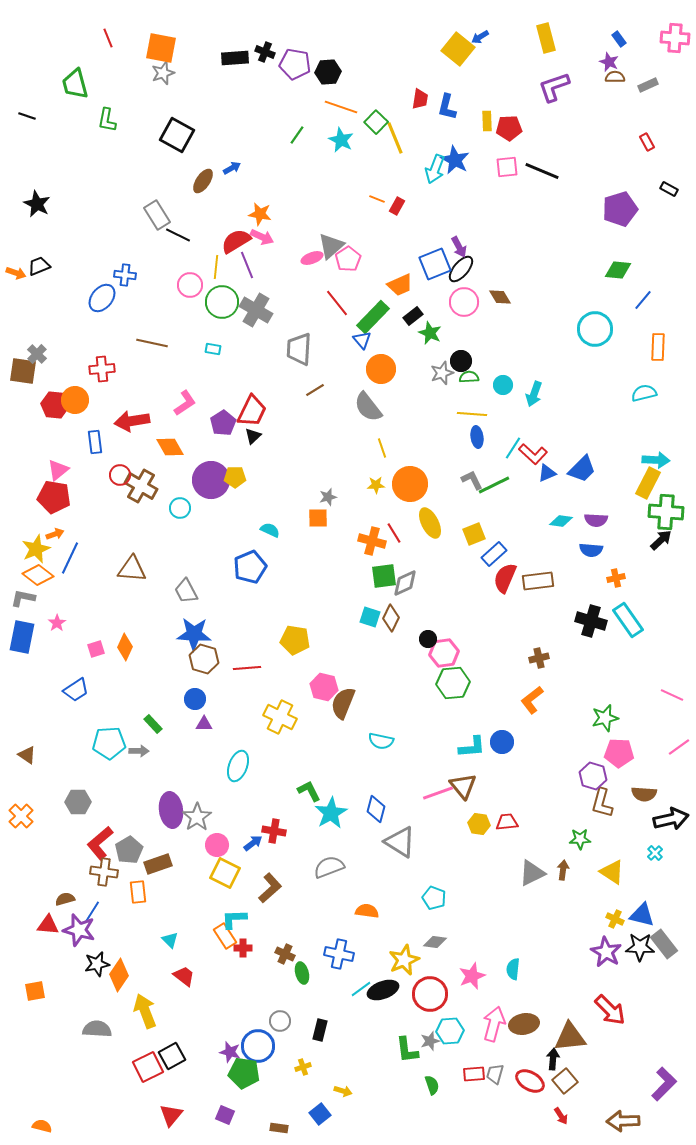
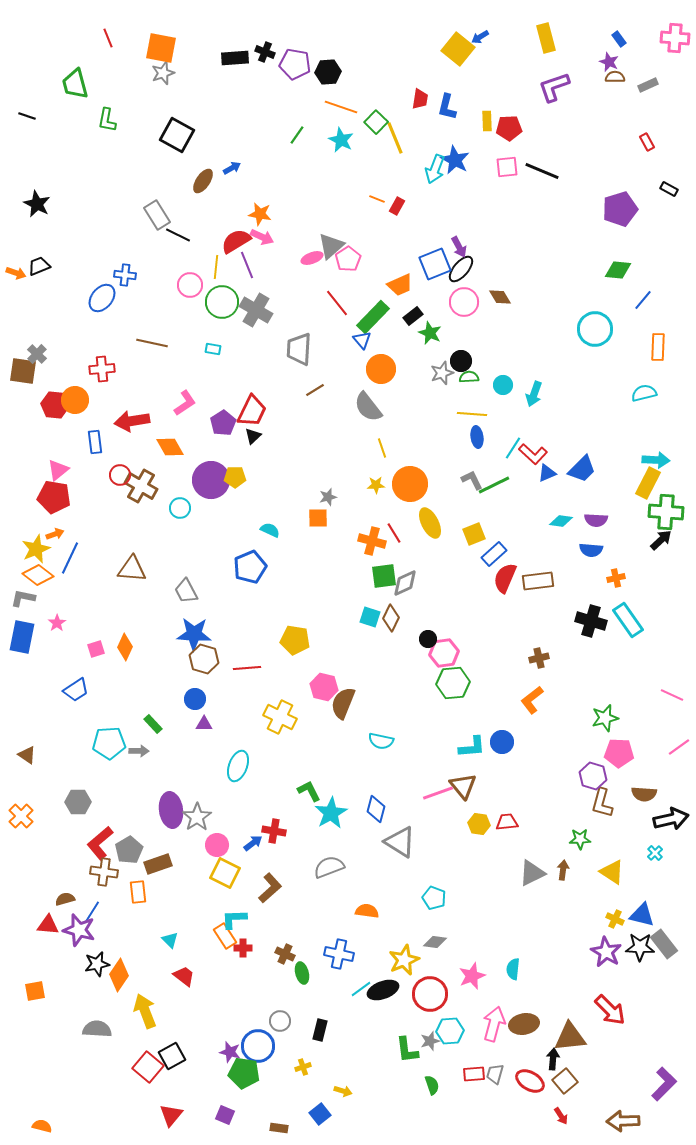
red square at (148, 1067): rotated 24 degrees counterclockwise
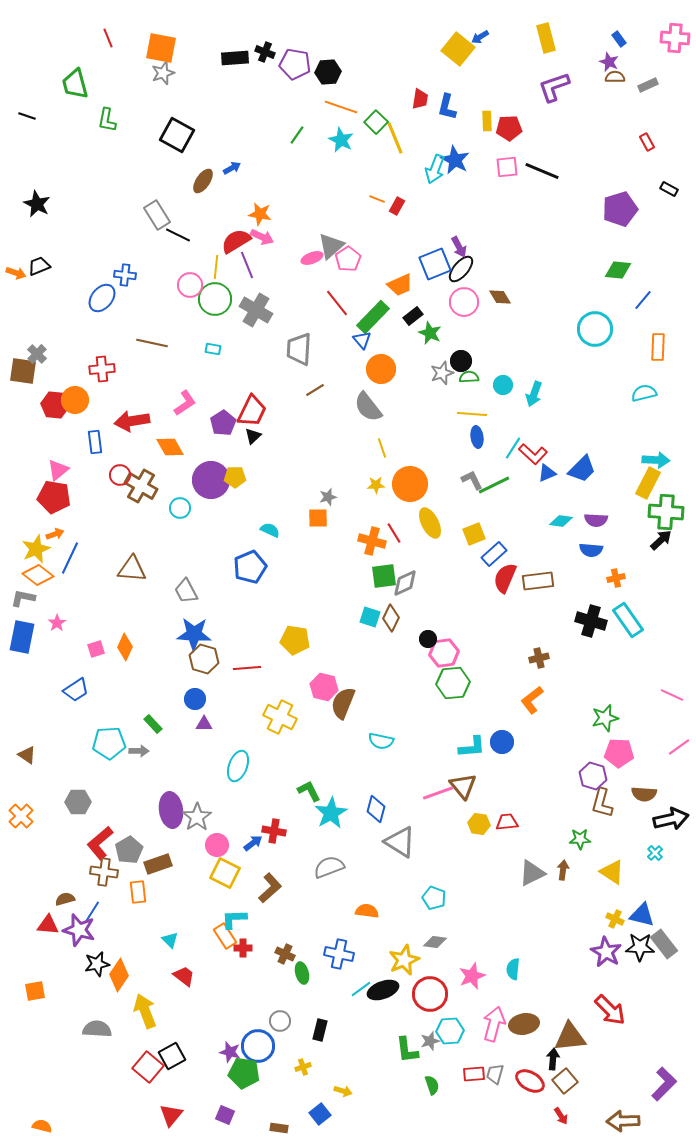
green circle at (222, 302): moved 7 px left, 3 px up
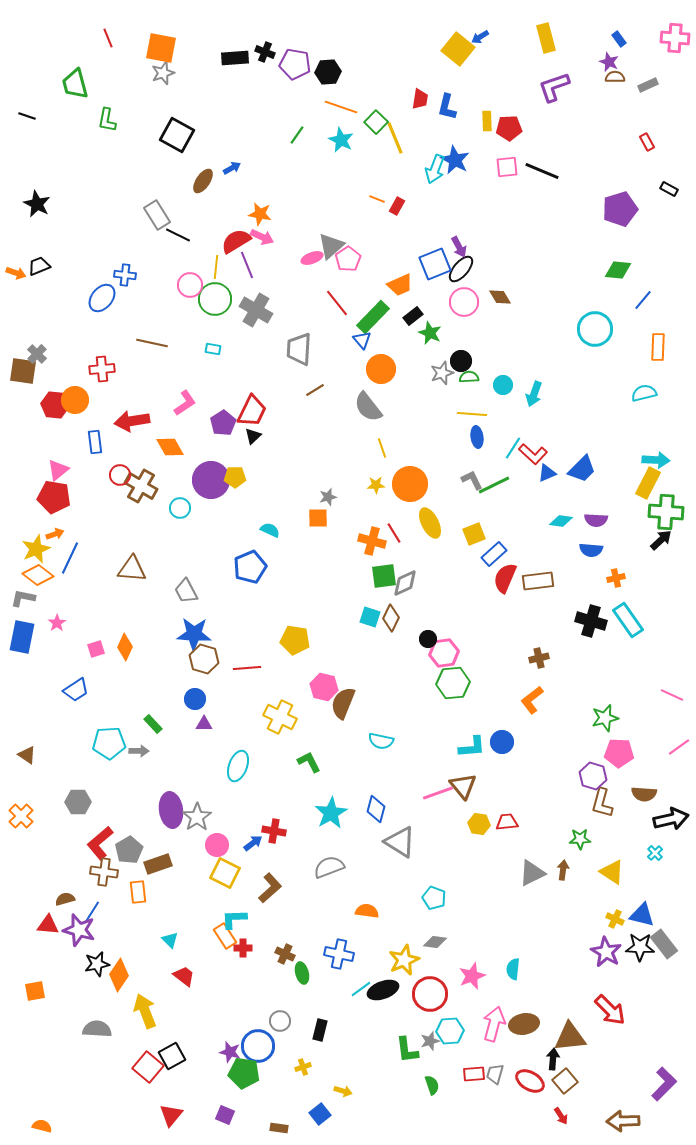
green L-shape at (309, 791): moved 29 px up
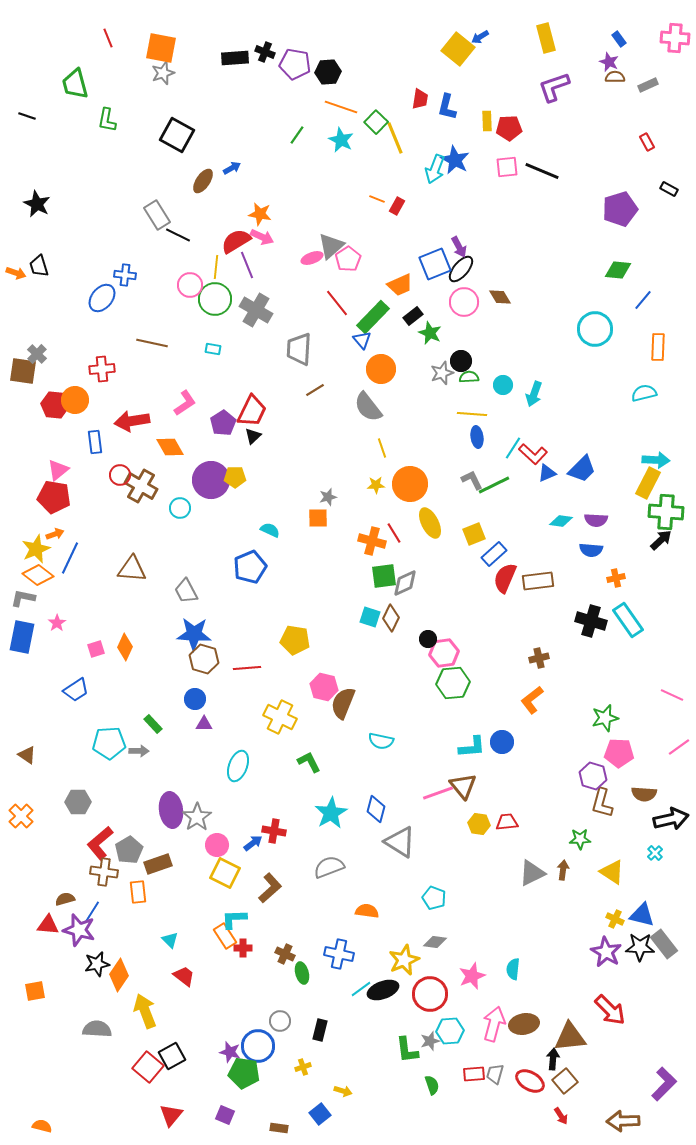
black trapezoid at (39, 266): rotated 85 degrees counterclockwise
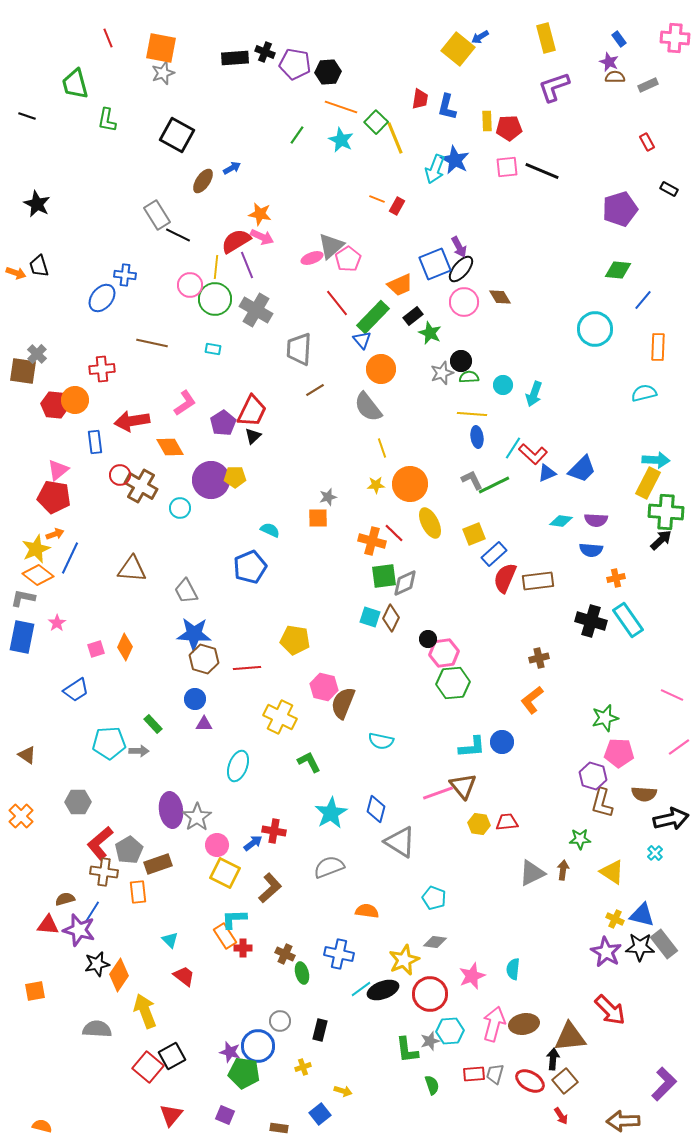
red line at (394, 533): rotated 15 degrees counterclockwise
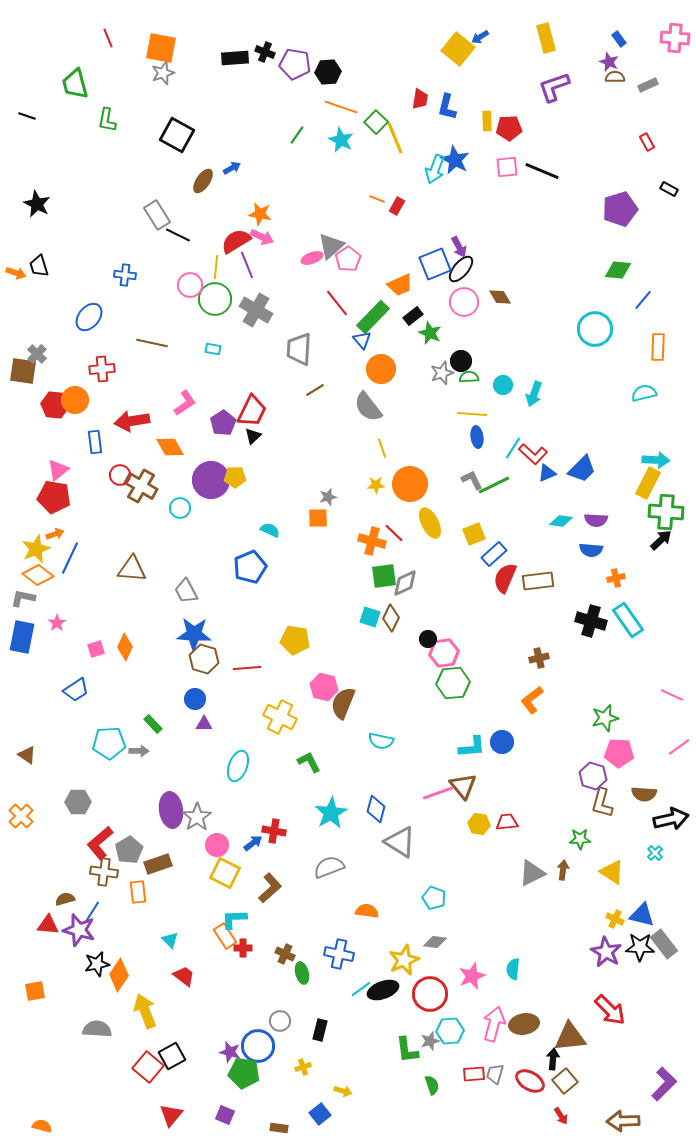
blue ellipse at (102, 298): moved 13 px left, 19 px down
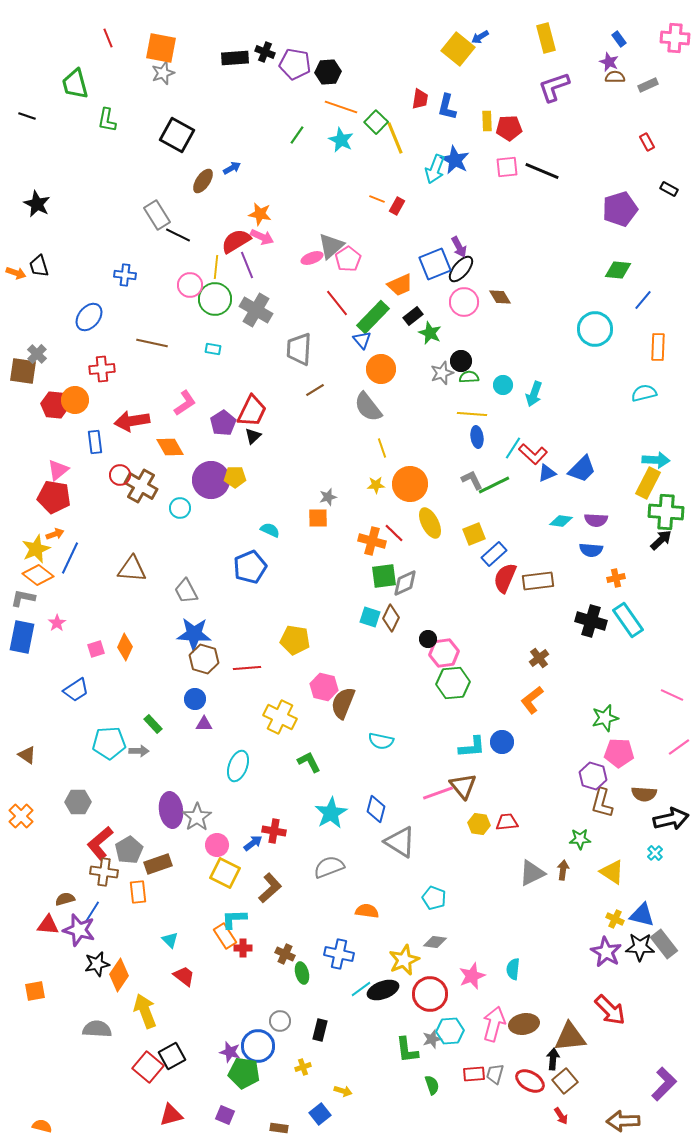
brown cross at (539, 658): rotated 24 degrees counterclockwise
gray star at (430, 1041): moved 2 px right, 2 px up
red triangle at (171, 1115): rotated 35 degrees clockwise
